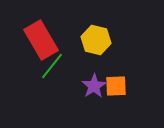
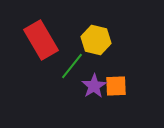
green line: moved 20 px right
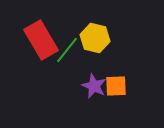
yellow hexagon: moved 1 px left, 2 px up
green line: moved 5 px left, 16 px up
purple star: rotated 15 degrees counterclockwise
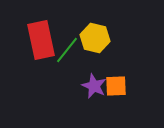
red rectangle: rotated 18 degrees clockwise
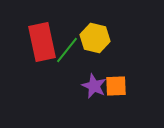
red rectangle: moved 1 px right, 2 px down
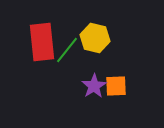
red rectangle: rotated 6 degrees clockwise
purple star: rotated 15 degrees clockwise
